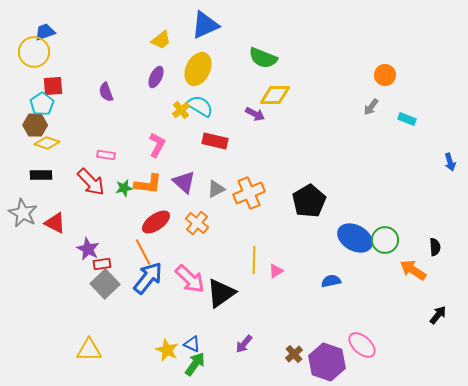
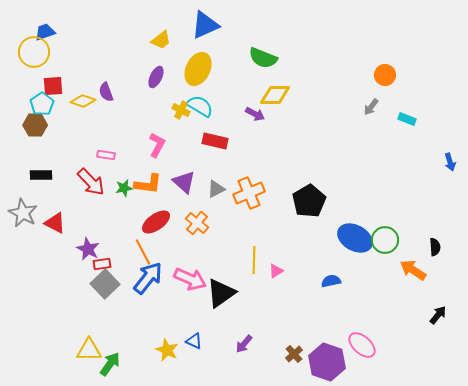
yellow cross at (181, 110): rotated 24 degrees counterclockwise
yellow diamond at (47, 143): moved 36 px right, 42 px up
pink arrow at (190, 279): rotated 20 degrees counterclockwise
blue triangle at (192, 344): moved 2 px right, 3 px up
green arrow at (195, 364): moved 85 px left
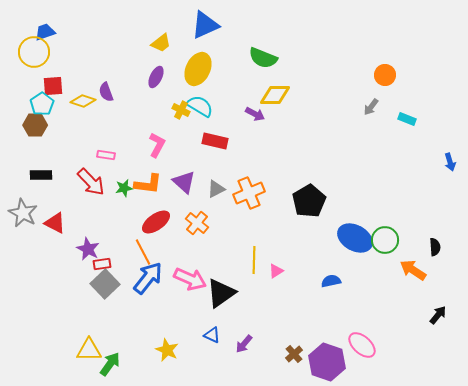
yellow trapezoid at (161, 40): moved 3 px down
blue triangle at (194, 341): moved 18 px right, 6 px up
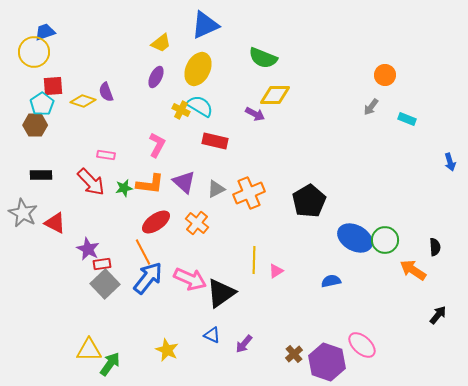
orange L-shape at (148, 184): moved 2 px right
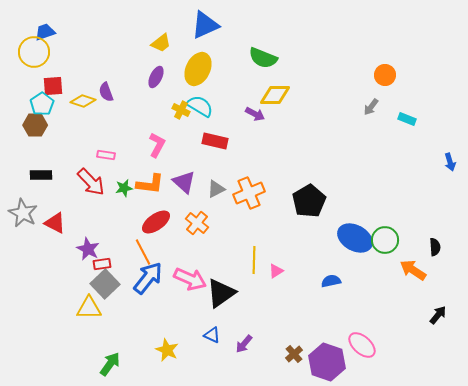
yellow triangle at (89, 350): moved 42 px up
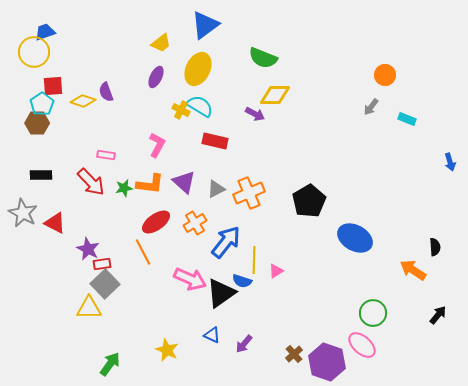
blue triangle at (205, 25): rotated 12 degrees counterclockwise
brown hexagon at (35, 125): moved 2 px right, 2 px up
orange cross at (197, 223): moved 2 px left; rotated 20 degrees clockwise
green circle at (385, 240): moved 12 px left, 73 px down
blue arrow at (148, 278): moved 78 px right, 36 px up
blue semicircle at (331, 281): moved 89 px left; rotated 150 degrees counterclockwise
